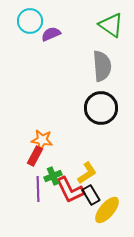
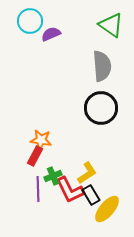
orange star: moved 1 px left
yellow ellipse: moved 1 px up
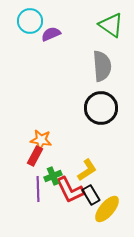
yellow L-shape: moved 3 px up
